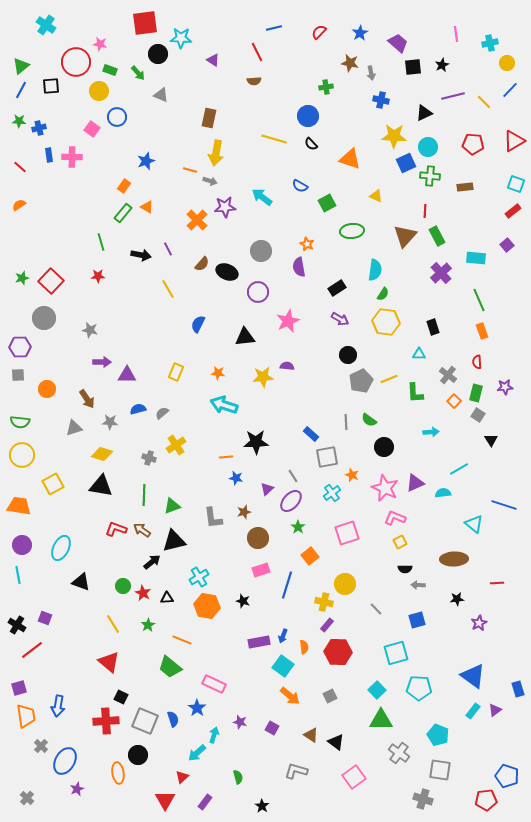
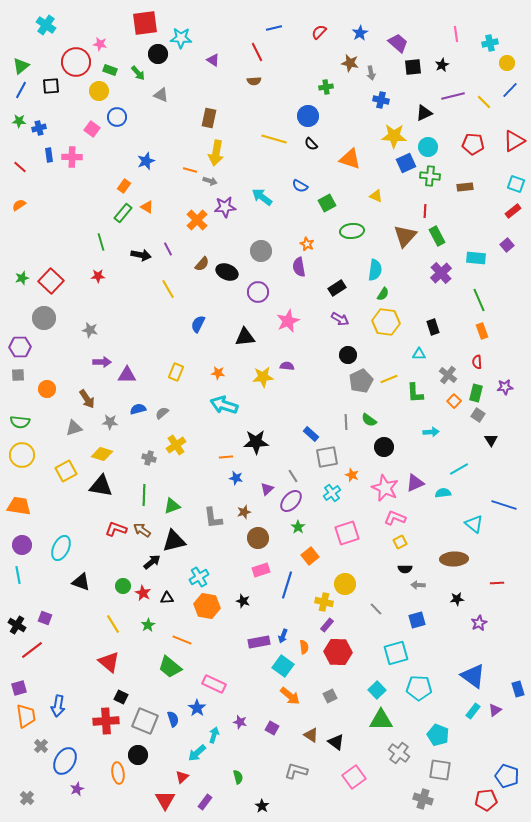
yellow square at (53, 484): moved 13 px right, 13 px up
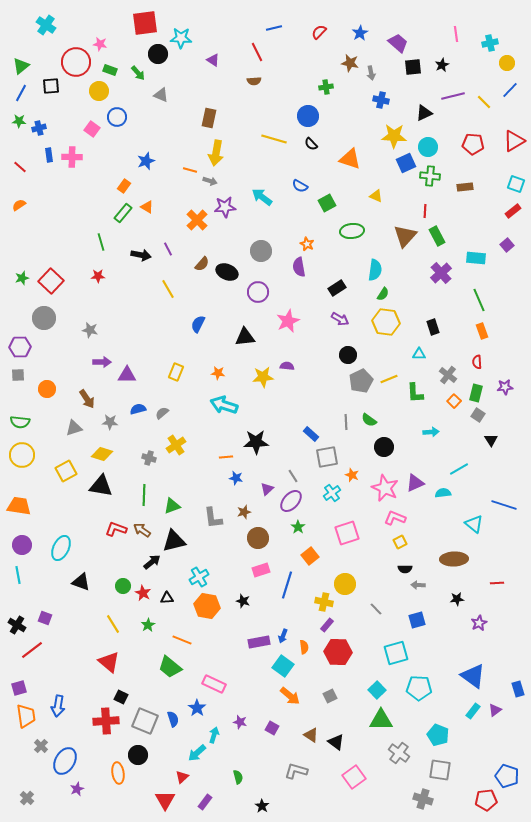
blue line at (21, 90): moved 3 px down
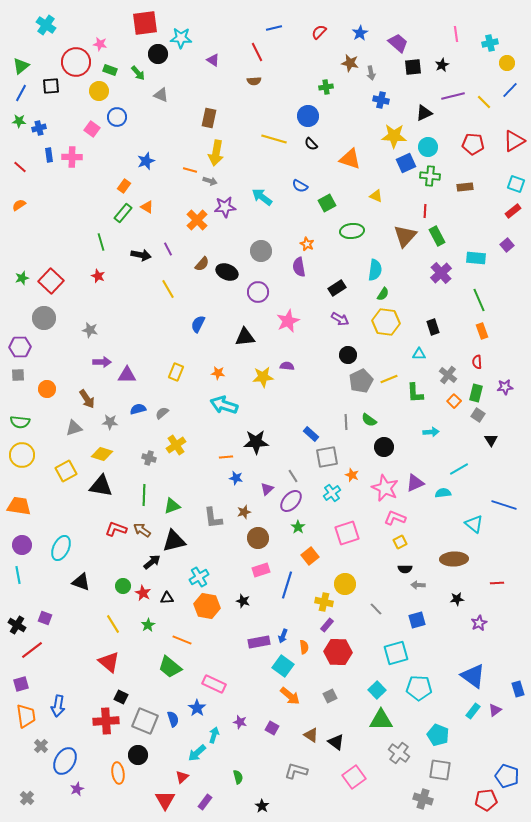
red star at (98, 276): rotated 24 degrees clockwise
purple square at (19, 688): moved 2 px right, 4 px up
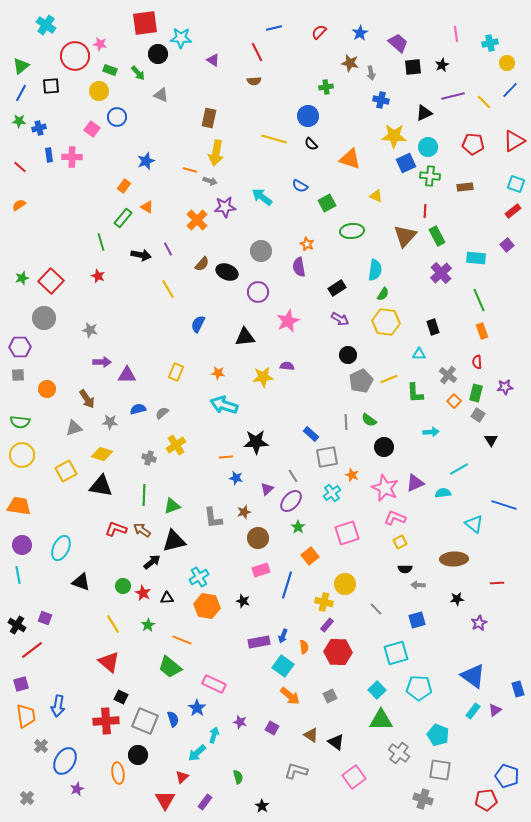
red circle at (76, 62): moved 1 px left, 6 px up
green rectangle at (123, 213): moved 5 px down
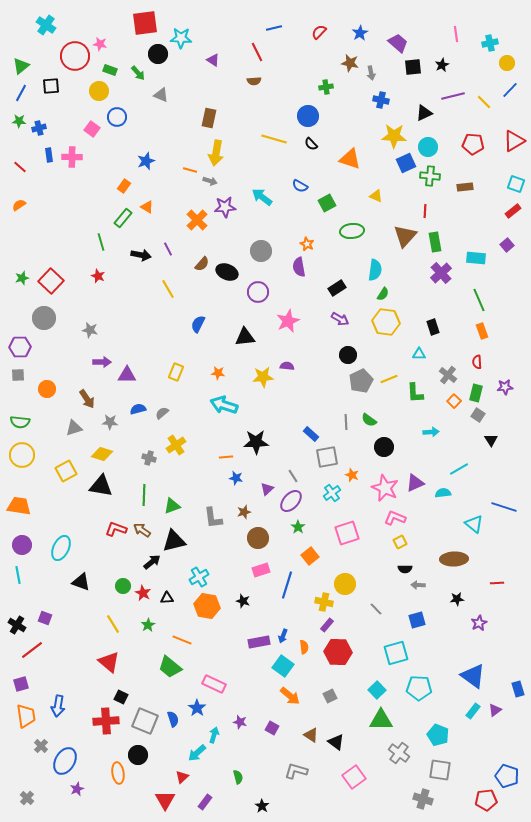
green rectangle at (437, 236): moved 2 px left, 6 px down; rotated 18 degrees clockwise
blue line at (504, 505): moved 2 px down
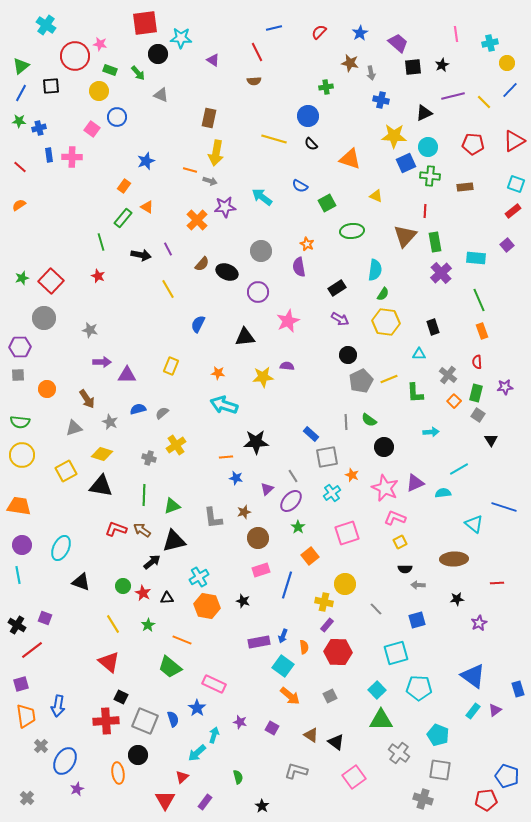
yellow rectangle at (176, 372): moved 5 px left, 6 px up
gray star at (110, 422): rotated 21 degrees clockwise
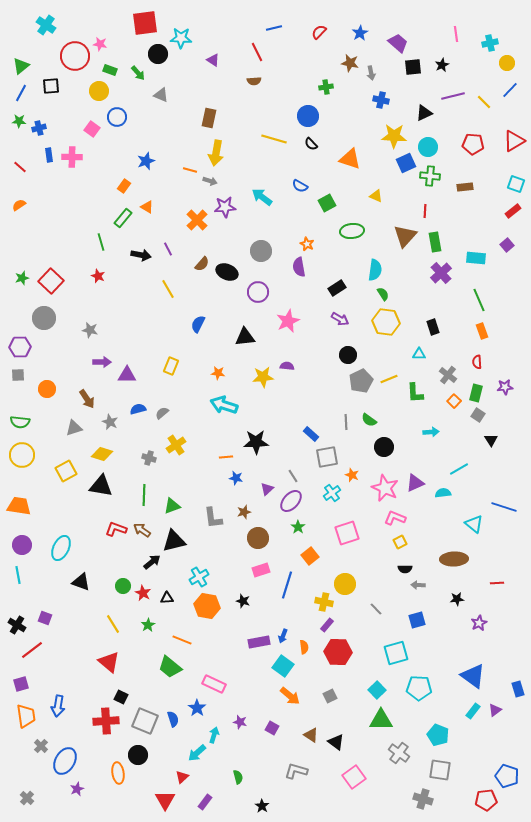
green semicircle at (383, 294): rotated 64 degrees counterclockwise
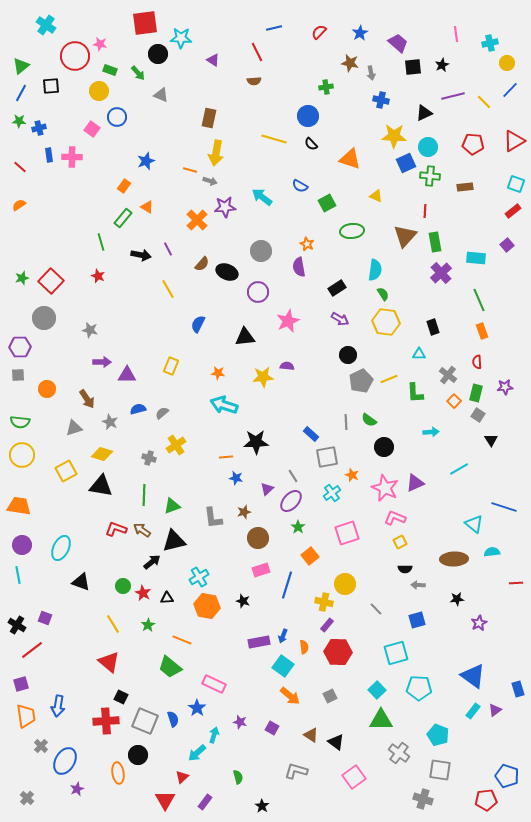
cyan semicircle at (443, 493): moved 49 px right, 59 px down
red line at (497, 583): moved 19 px right
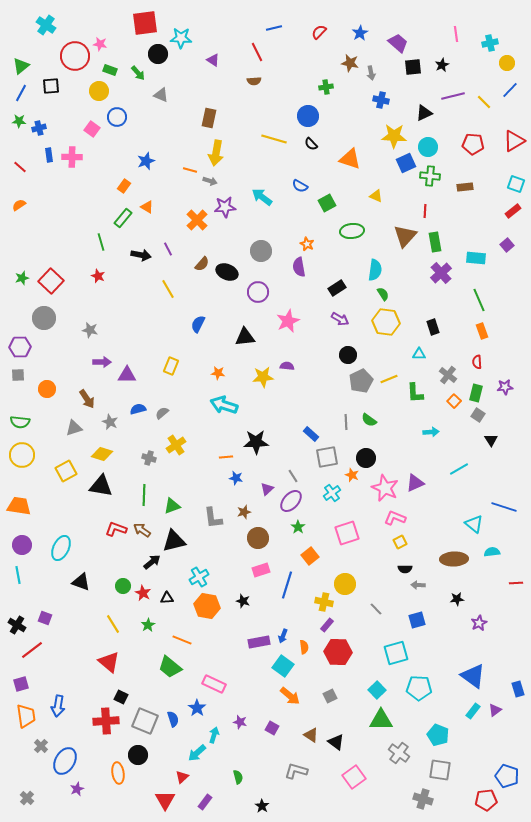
black circle at (384, 447): moved 18 px left, 11 px down
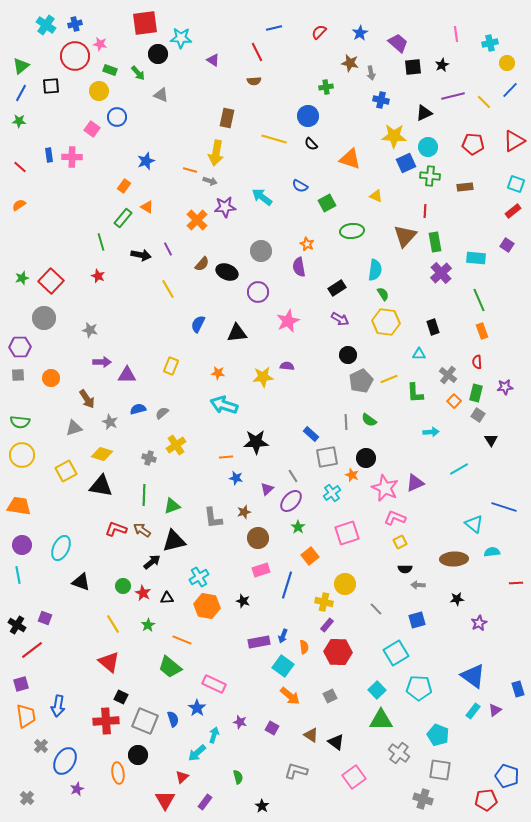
brown rectangle at (209, 118): moved 18 px right
blue cross at (39, 128): moved 36 px right, 104 px up
purple square at (507, 245): rotated 16 degrees counterclockwise
black triangle at (245, 337): moved 8 px left, 4 px up
orange circle at (47, 389): moved 4 px right, 11 px up
cyan square at (396, 653): rotated 15 degrees counterclockwise
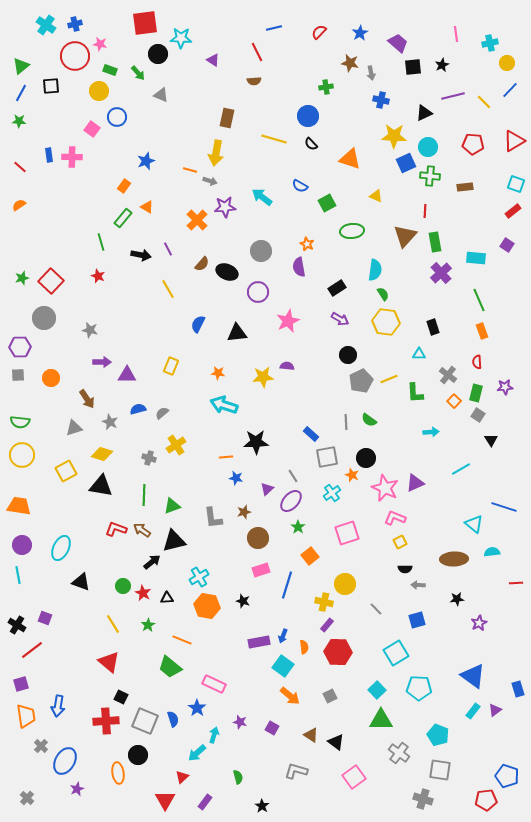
cyan line at (459, 469): moved 2 px right
